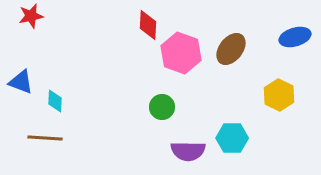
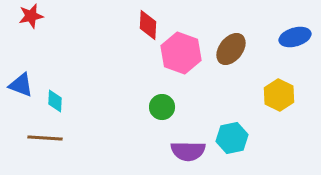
blue triangle: moved 3 px down
cyan hexagon: rotated 12 degrees counterclockwise
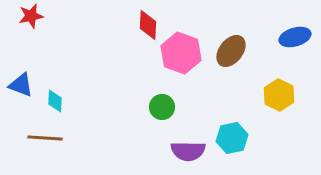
brown ellipse: moved 2 px down
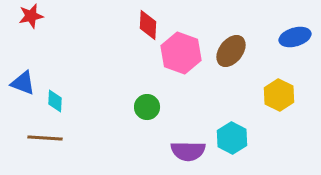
blue triangle: moved 2 px right, 2 px up
green circle: moved 15 px left
cyan hexagon: rotated 20 degrees counterclockwise
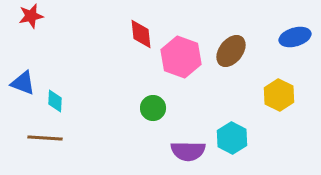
red diamond: moved 7 px left, 9 px down; rotated 8 degrees counterclockwise
pink hexagon: moved 4 px down
green circle: moved 6 px right, 1 px down
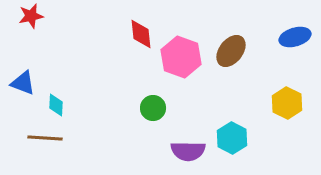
yellow hexagon: moved 8 px right, 8 px down
cyan diamond: moved 1 px right, 4 px down
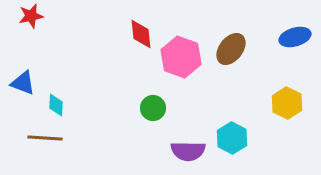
brown ellipse: moved 2 px up
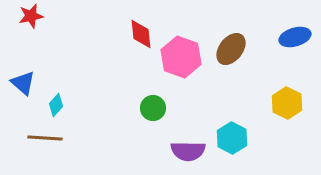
blue triangle: rotated 20 degrees clockwise
cyan diamond: rotated 40 degrees clockwise
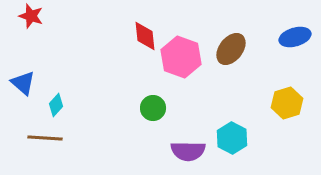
red star: rotated 30 degrees clockwise
red diamond: moved 4 px right, 2 px down
yellow hexagon: rotated 16 degrees clockwise
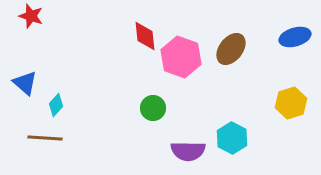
blue triangle: moved 2 px right
yellow hexagon: moved 4 px right
